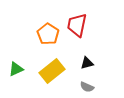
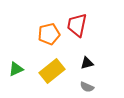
orange pentagon: moved 1 px right; rotated 25 degrees clockwise
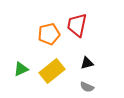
green triangle: moved 5 px right
